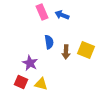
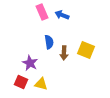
brown arrow: moved 2 px left, 1 px down
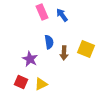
blue arrow: rotated 32 degrees clockwise
yellow square: moved 1 px up
purple star: moved 4 px up
yellow triangle: rotated 40 degrees counterclockwise
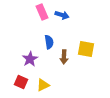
blue arrow: rotated 144 degrees clockwise
yellow square: rotated 12 degrees counterclockwise
brown arrow: moved 4 px down
purple star: rotated 14 degrees clockwise
yellow triangle: moved 2 px right, 1 px down
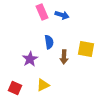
red square: moved 6 px left, 6 px down
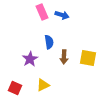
yellow square: moved 2 px right, 9 px down
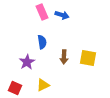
blue semicircle: moved 7 px left
purple star: moved 3 px left, 3 px down
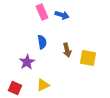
brown arrow: moved 3 px right, 7 px up; rotated 16 degrees counterclockwise
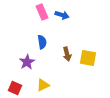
brown arrow: moved 4 px down
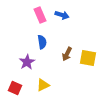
pink rectangle: moved 2 px left, 3 px down
brown arrow: rotated 40 degrees clockwise
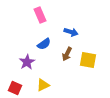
blue arrow: moved 9 px right, 17 px down
blue semicircle: moved 2 px right, 2 px down; rotated 64 degrees clockwise
yellow square: moved 2 px down
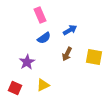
blue arrow: moved 1 px left, 2 px up; rotated 48 degrees counterclockwise
blue semicircle: moved 6 px up
yellow square: moved 6 px right, 3 px up
